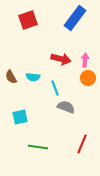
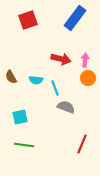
cyan semicircle: moved 3 px right, 3 px down
green line: moved 14 px left, 2 px up
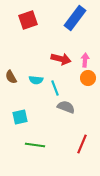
green line: moved 11 px right
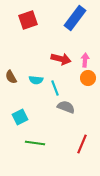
cyan square: rotated 14 degrees counterclockwise
green line: moved 2 px up
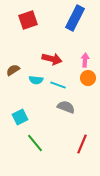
blue rectangle: rotated 10 degrees counterclockwise
red arrow: moved 9 px left
brown semicircle: moved 2 px right, 7 px up; rotated 88 degrees clockwise
cyan line: moved 3 px right, 3 px up; rotated 49 degrees counterclockwise
green line: rotated 42 degrees clockwise
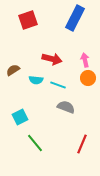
pink arrow: rotated 16 degrees counterclockwise
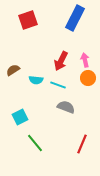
red arrow: moved 9 px right, 2 px down; rotated 102 degrees clockwise
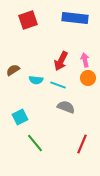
blue rectangle: rotated 70 degrees clockwise
